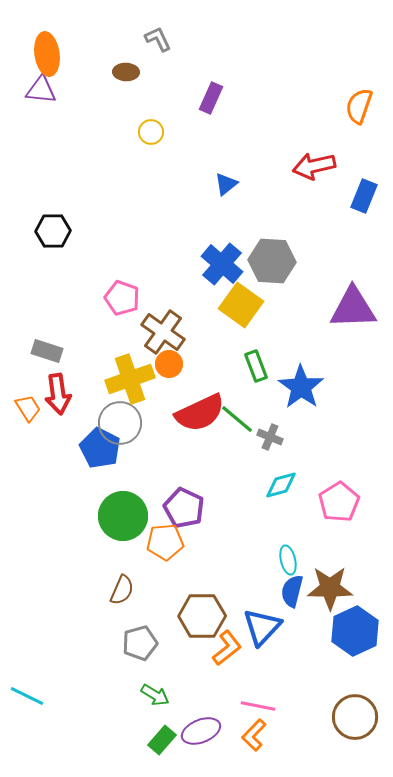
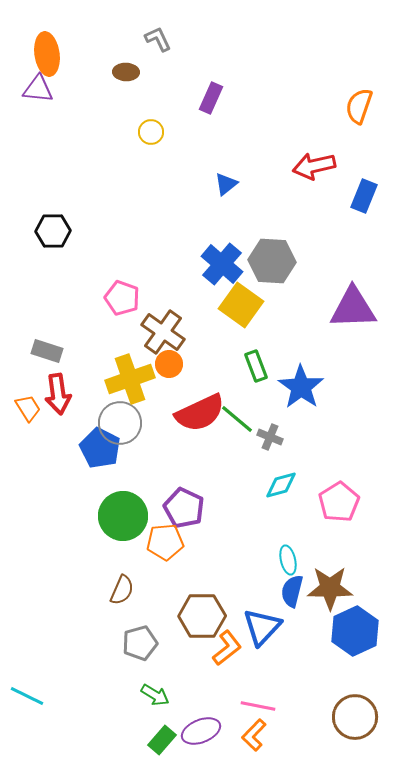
purple triangle at (41, 90): moved 3 px left, 1 px up
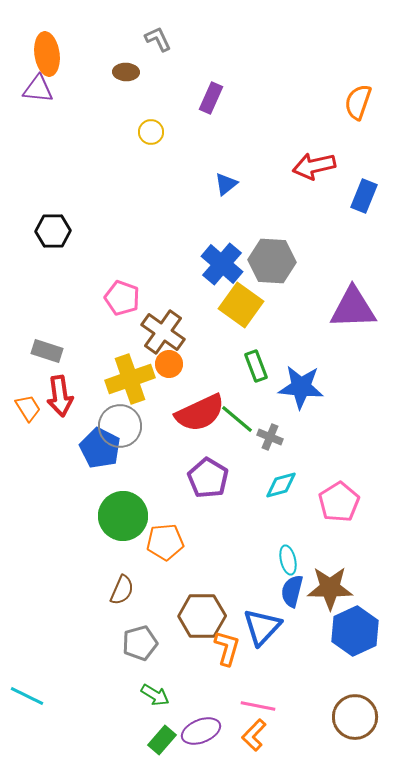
orange semicircle at (359, 106): moved 1 px left, 4 px up
blue star at (301, 387): rotated 30 degrees counterclockwise
red arrow at (58, 394): moved 2 px right, 2 px down
gray circle at (120, 423): moved 3 px down
purple pentagon at (184, 508): moved 24 px right, 30 px up; rotated 6 degrees clockwise
orange L-shape at (227, 648): rotated 36 degrees counterclockwise
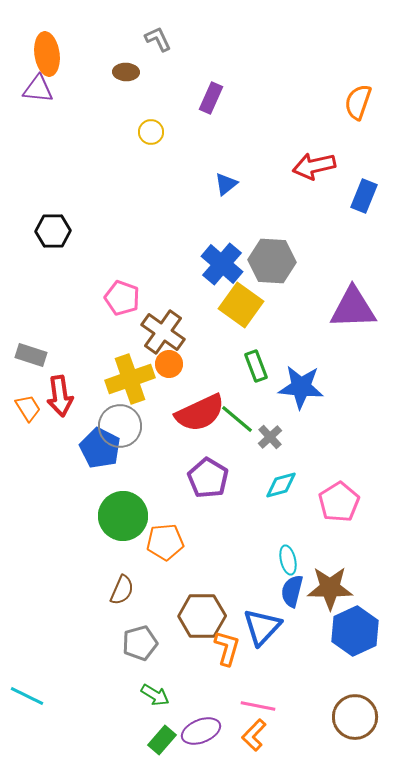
gray rectangle at (47, 351): moved 16 px left, 4 px down
gray cross at (270, 437): rotated 25 degrees clockwise
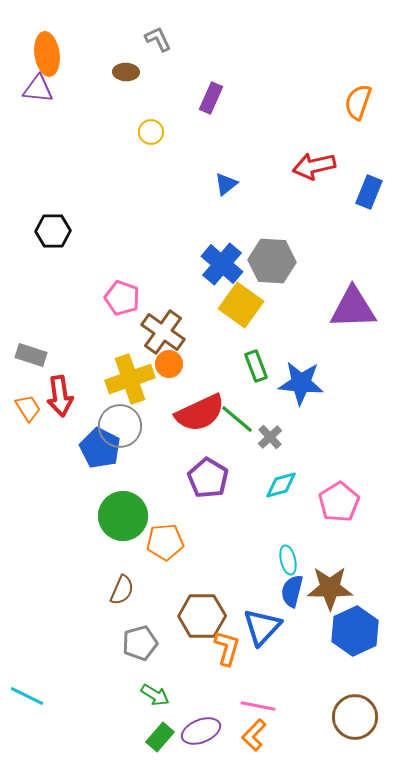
blue rectangle at (364, 196): moved 5 px right, 4 px up
blue star at (301, 387): moved 4 px up
green rectangle at (162, 740): moved 2 px left, 3 px up
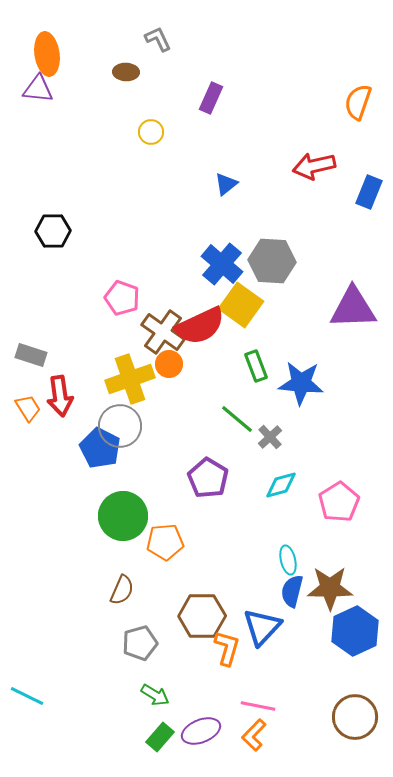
red semicircle at (200, 413): moved 87 px up
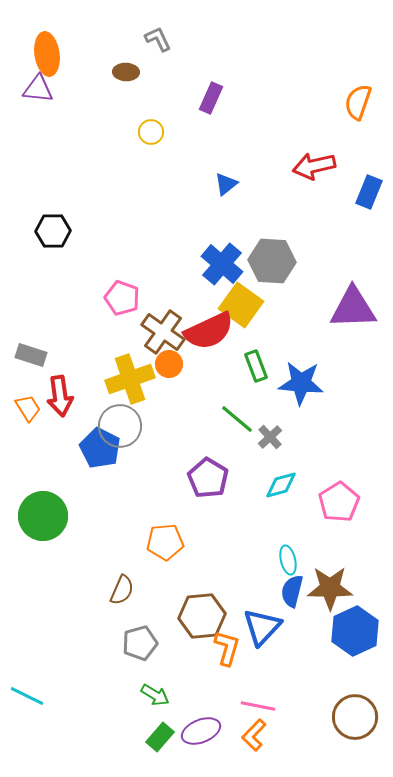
red semicircle at (200, 326): moved 9 px right, 5 px down
green circle at (123, 516): moved 80 px left
brown hexagon at (202, 616): rotated 6 degrees counterclockwise
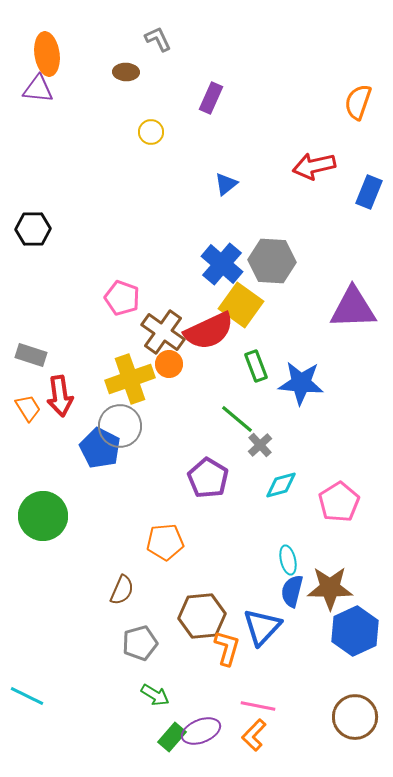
black hexagon at (53, 231): moved 20 px left, 2 px up
gray cross at (270, 437): moved 10 px left, 8 px down
green rectangle at (160, 737): moved 12 px right
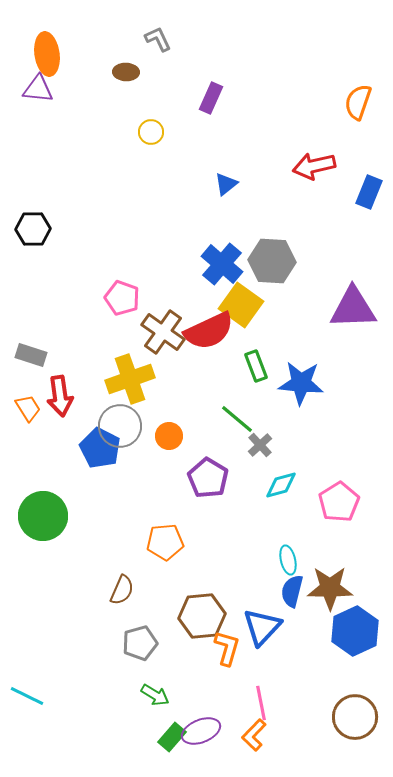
orange circle at (169, 364): moved 72 px down
pink line at (258, 706): moved 3 px right, 3 px up; rotated 68 degrees clockwise
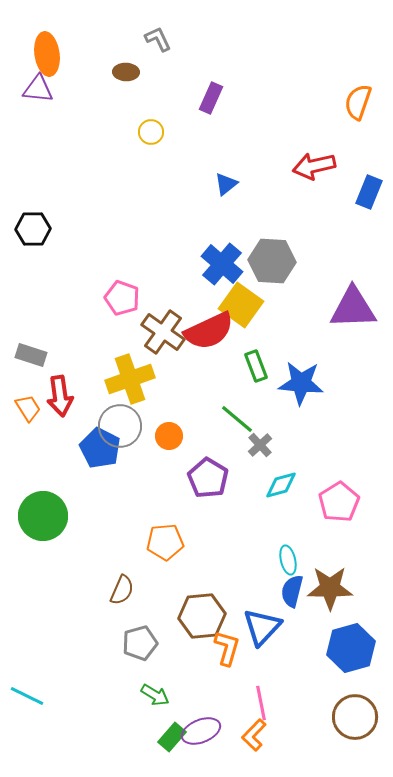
blue hexagon at (355, 631): moved 4 px left, 17 px down; rotated 9 degrees clockwise
